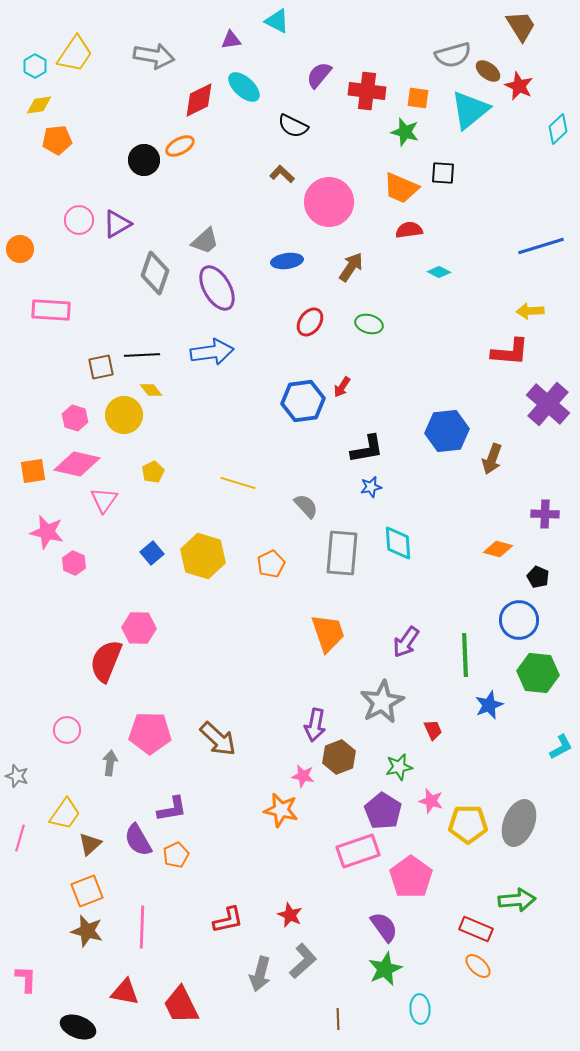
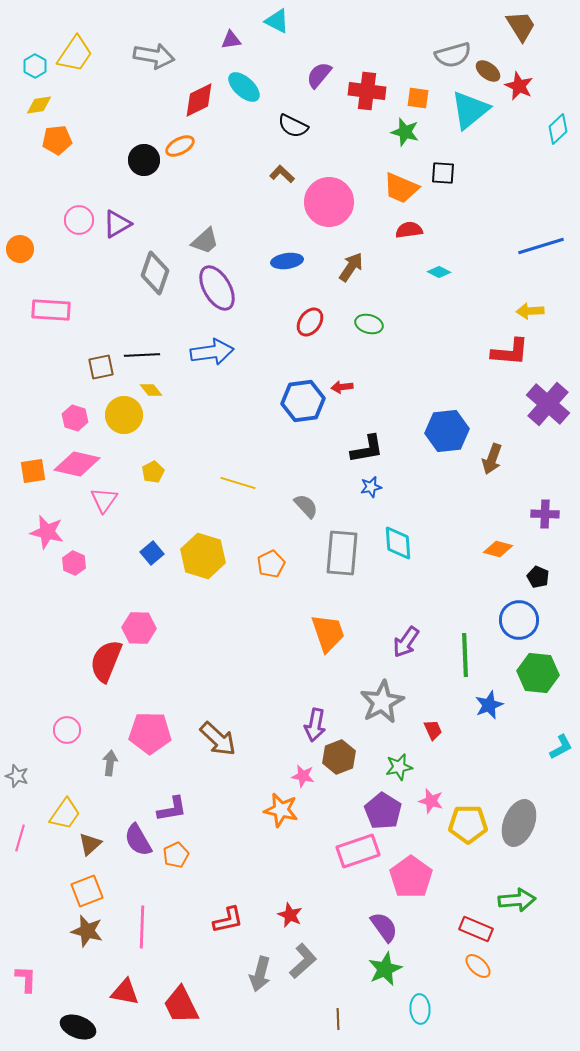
red arrow at (342, 387): rotated 50 degrees clockwise
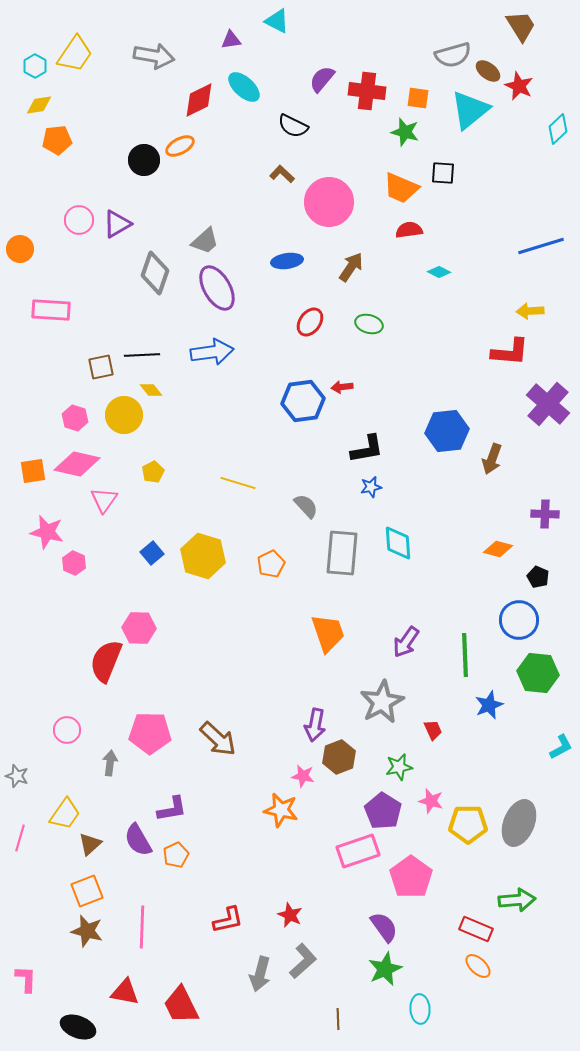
purple semicircle at (319, 75): moved 3 px right, 4 px down
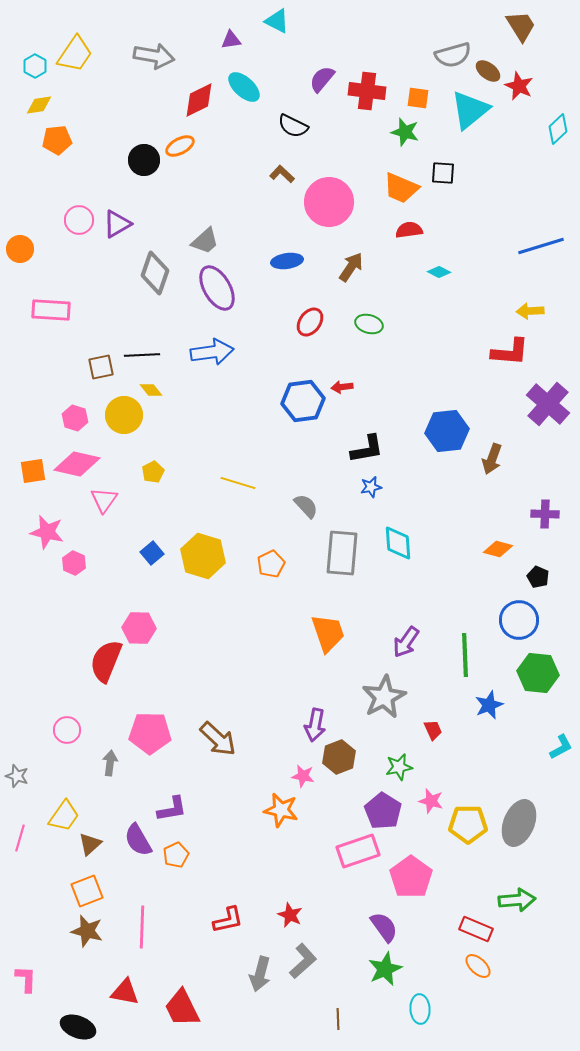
gray star at (382, 702): moved 2 px right, 5 px up
yellow trapezoid at (65, 814): moved 1 px left, 2 px down
red trapezoid at (181, 1005): moved 1 px right, 3 px down
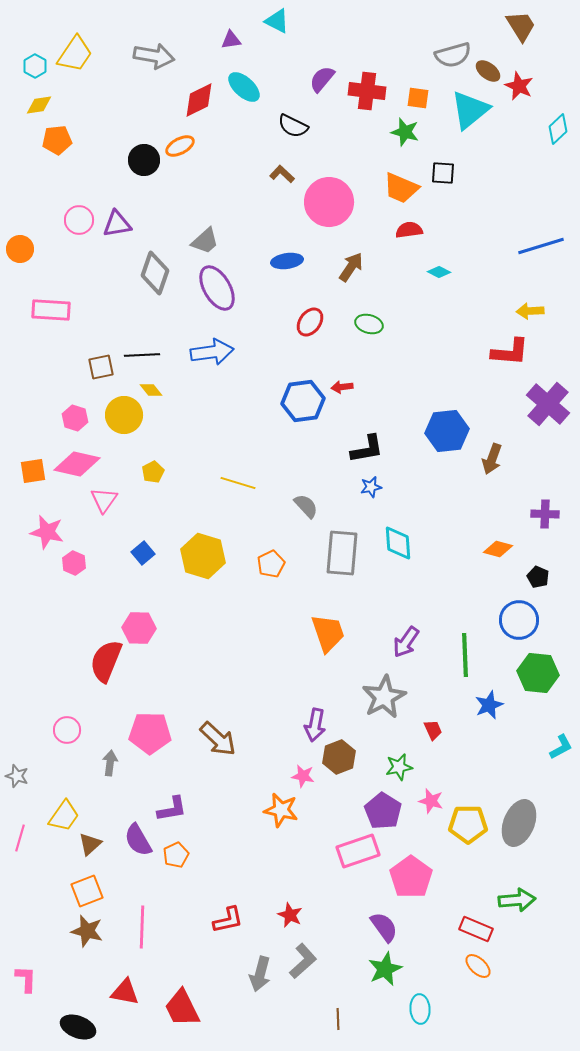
purple triangle at (117, 224): rotated 20 degrees clockwise
blue square at (152, 553): moved 9 px left
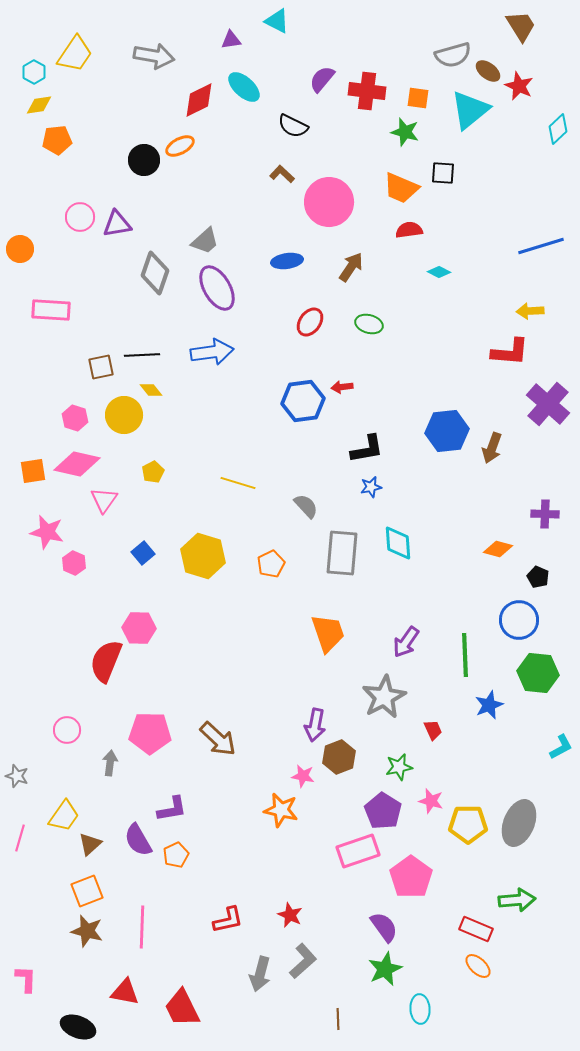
cyan hexagon at (35, 66): moved 1 px left, 6 px down
pink circle at (79, 220): moved 1 px right, 3 px up
brown arrow at (492, 459): moved 11 px up
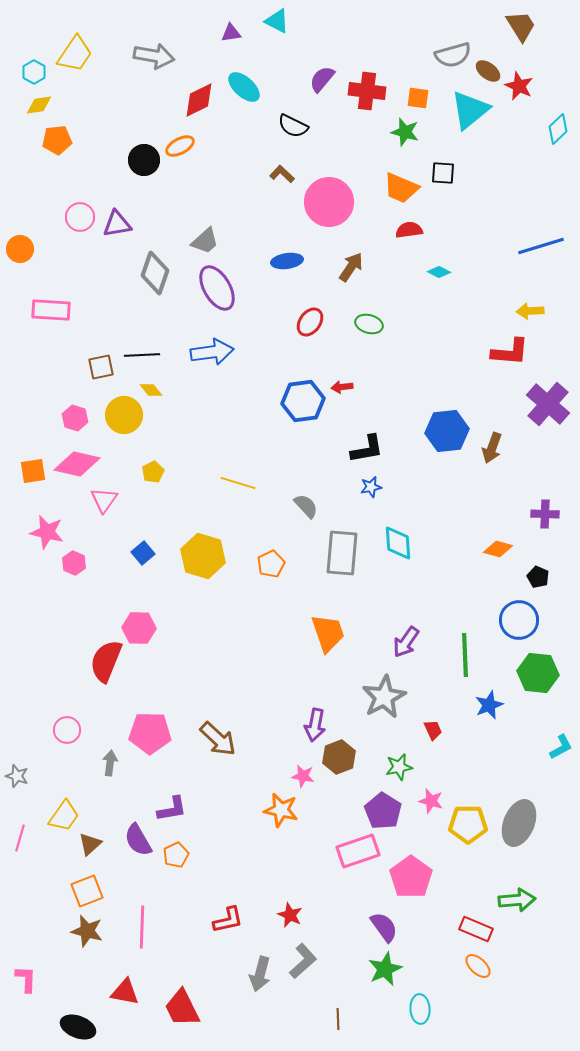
purple triangle at (231, 40): moved 7 px up
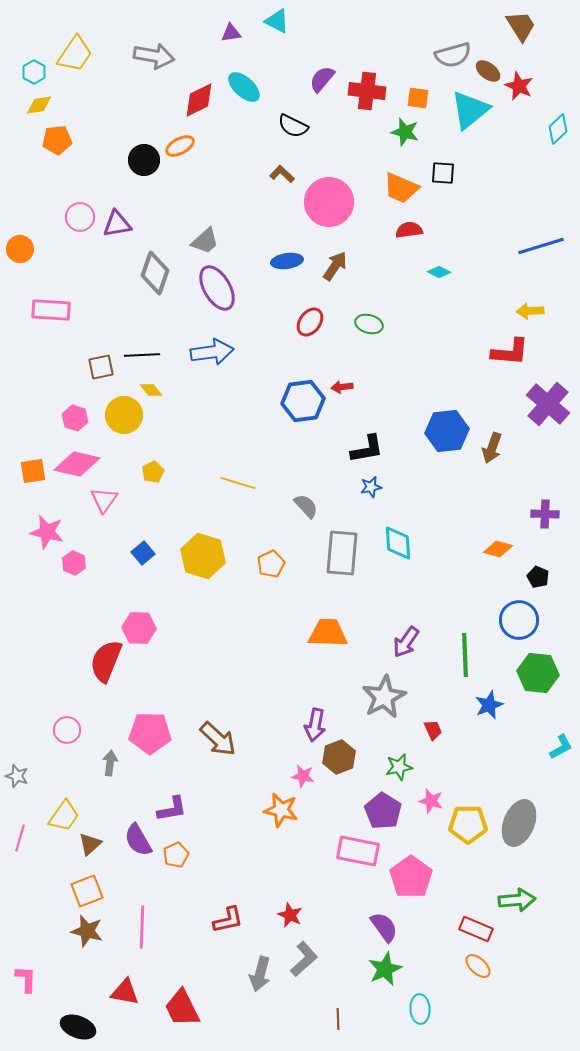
brown arrow at (351, 267): moved 16 px left, 1 px up
orange trapezoid at (328, 633): rotated 69 degrees counterclockwise
pink rectangle at (358, 851): rotated 30 degrees clockwise
gray L-shape at (303, 961): moved 1 px right, 2 px up
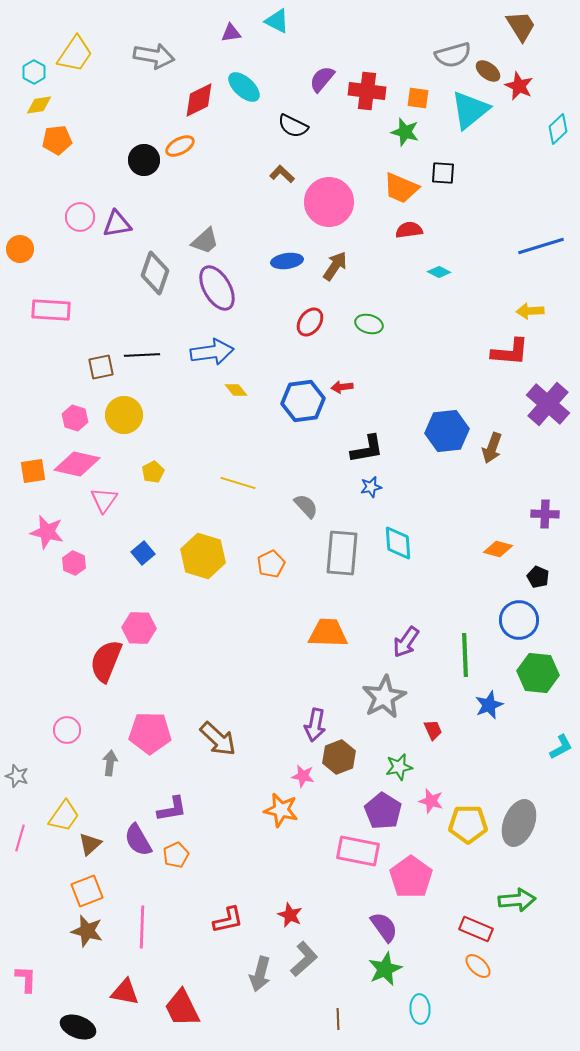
yellow diamond at (151, 390): moved 85 px right
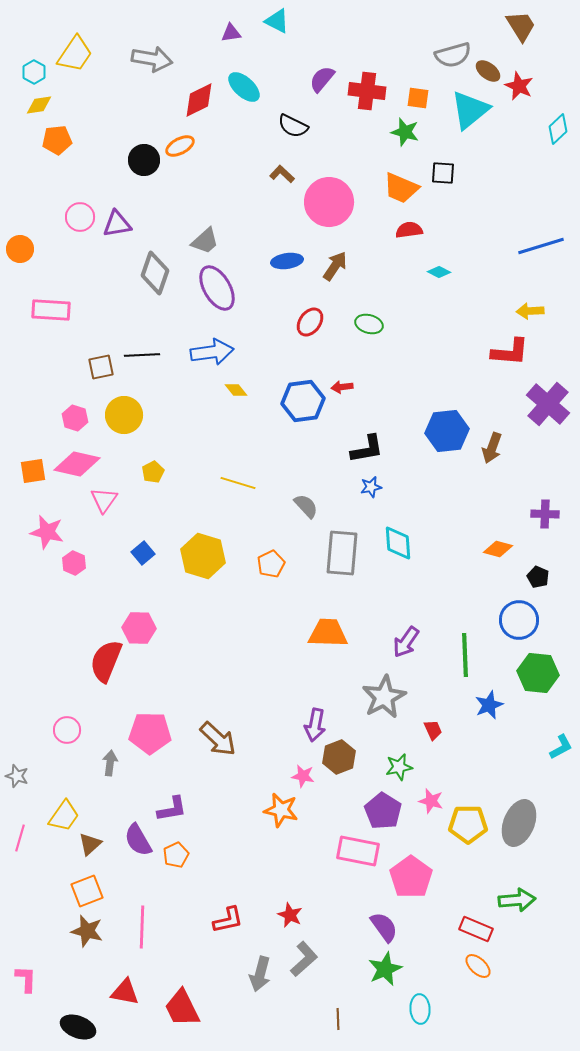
gray arrow at (154, 56): moved 2 px left, 3 px down
